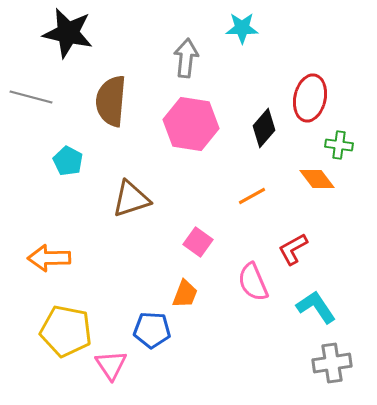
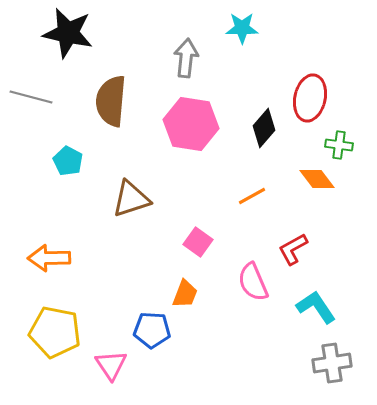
yellow pentagon: moved 11 px left, 1 px down
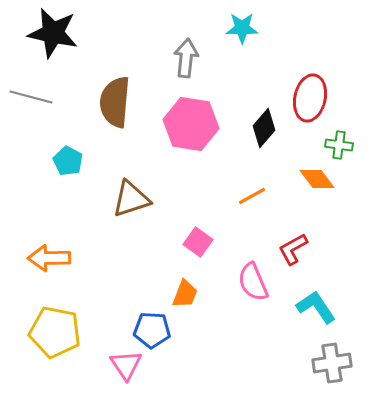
black star: moved 15 px left
brown semicircle: moved 4 px right, 1 px down
pink triangle: moved 15 px right
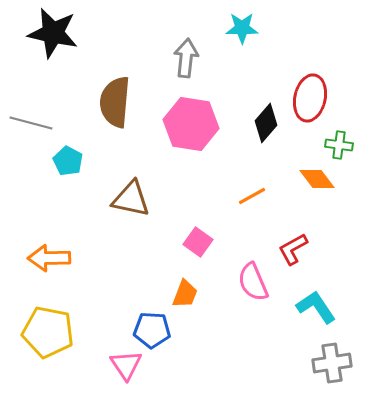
gray line: moved 26 px down
black diamond: moved 2 px right, 5 px up
brown triangle: rotated 30 degrees clockwise
yellow pentagon: moved 7 px left
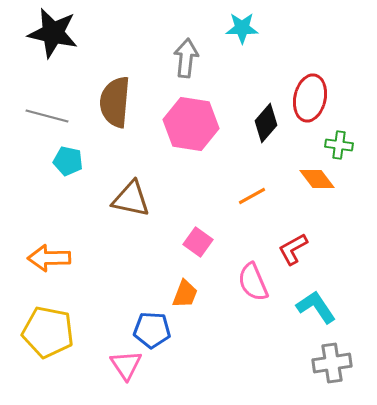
gray line: moved 16 px right, 7 px up
cyan pentagon: rotated 16 degrees counterclockwise
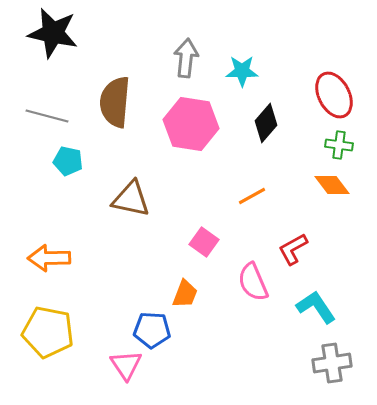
cyan star: moved 43 px down
red ellipse: moved 24 px right, 3 px up; rotated 39 degrees counterclockwise
orange diamond: moved 15 px right, 6 px down
pink square: moved 6 px right
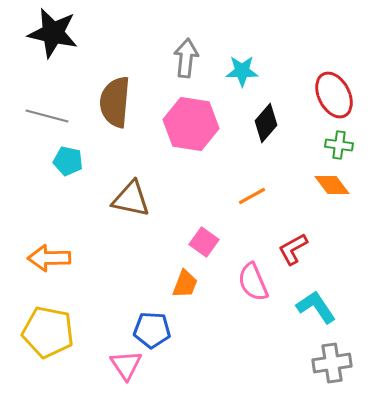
orange trapezoid: moved 10 px up
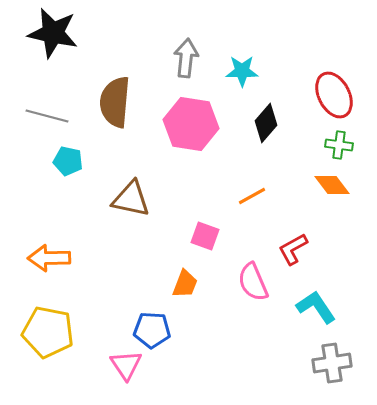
pink square: moved 1 px right, 6 px up; rotated 16 degrees counterclockwise
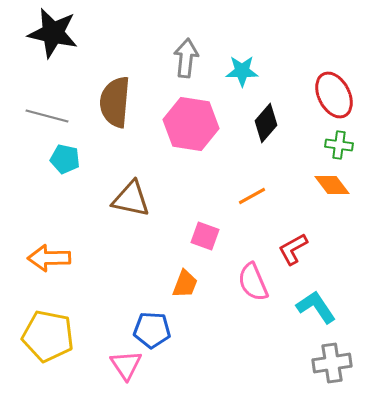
cyan pentagon: moved 3 px left, 2 px up
yellow pentagon: moved 4 px down
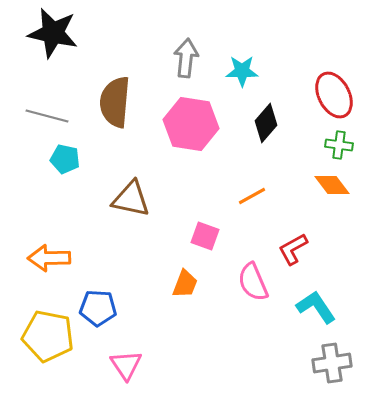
blue pentagon: moved 54 px left, 22 px up
